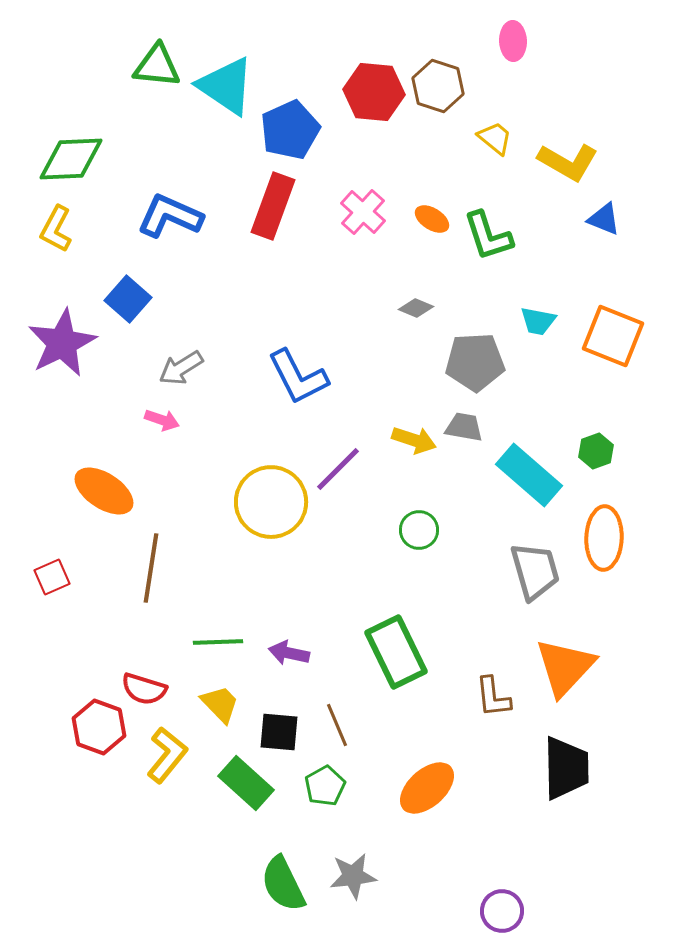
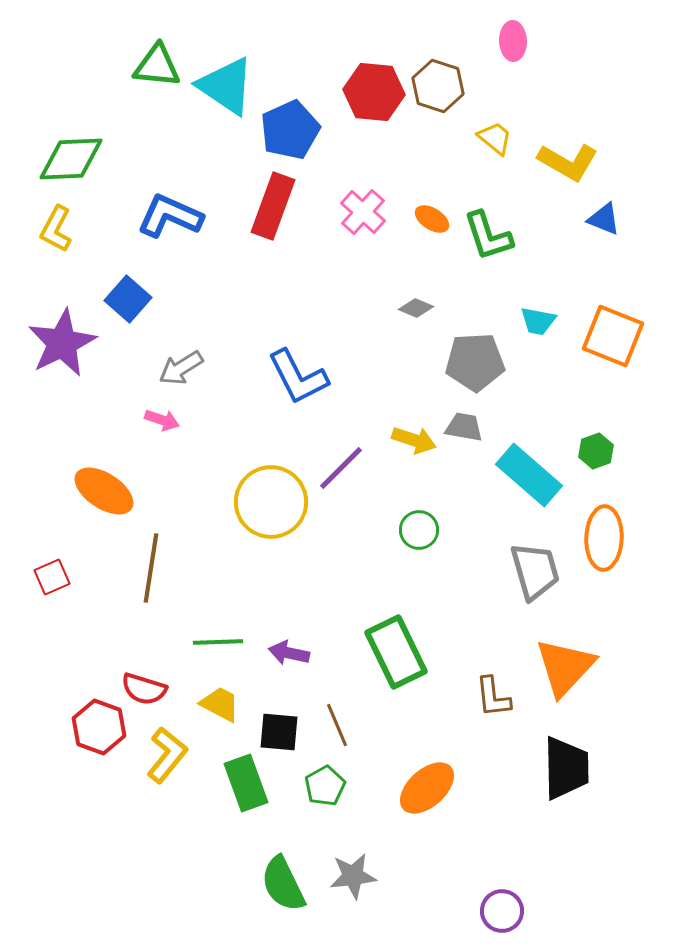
purple line at (338, 469): moved 3 px right, 1 px up
yellow trapezoid at (220, 704): rotated 18 degrees counterclockwise
green rectangle at (246, 783): rotated 28 degrees clockwise
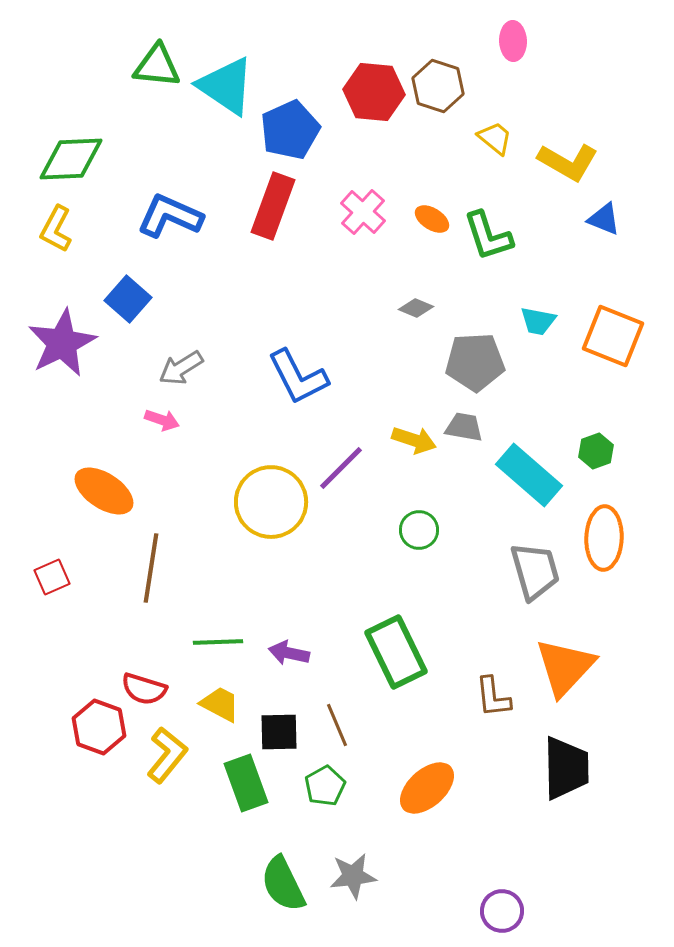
black square at (279, 732): rotated 6 degrees counterclockwise
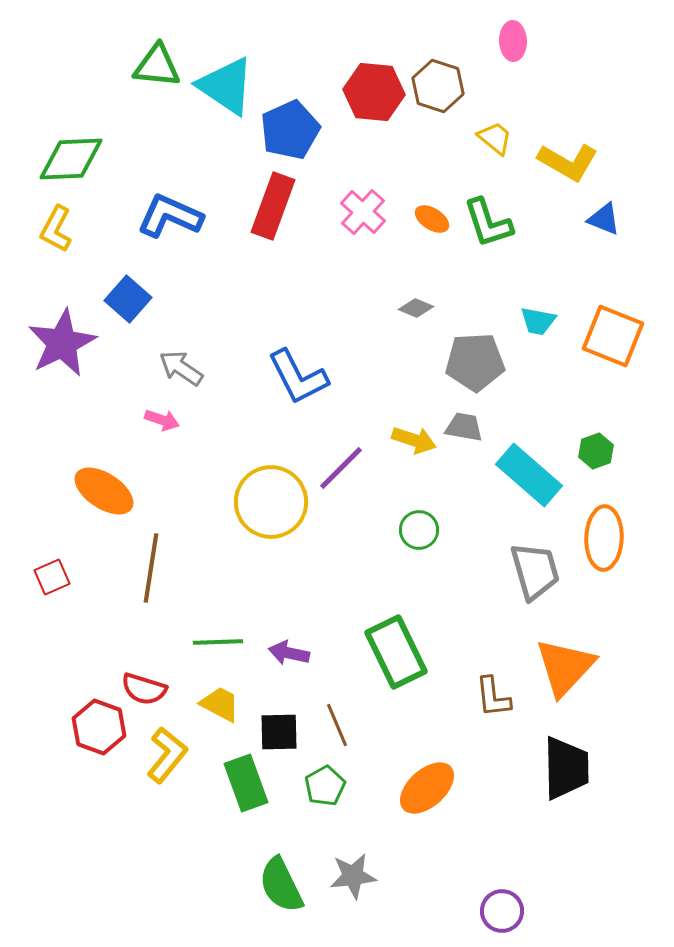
green L-shape at (488, 236): moved 13 px up
gray arrow at (181, 368): rotated 66 degrees clockwise
green semicircle at (283, 884): moved 2 px left, 1 px down
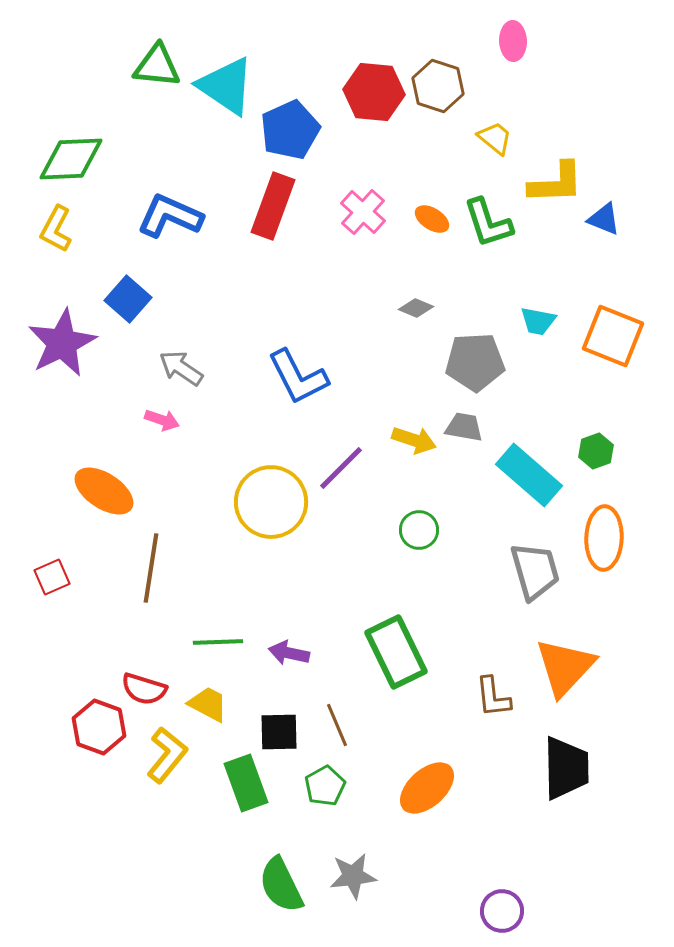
yellow L-shape at (568, 162): moved 12 px left, 21 px down; rotated 32 degrees counterclockwise
yellow trapezoid at (220, 704): moved 12 px left
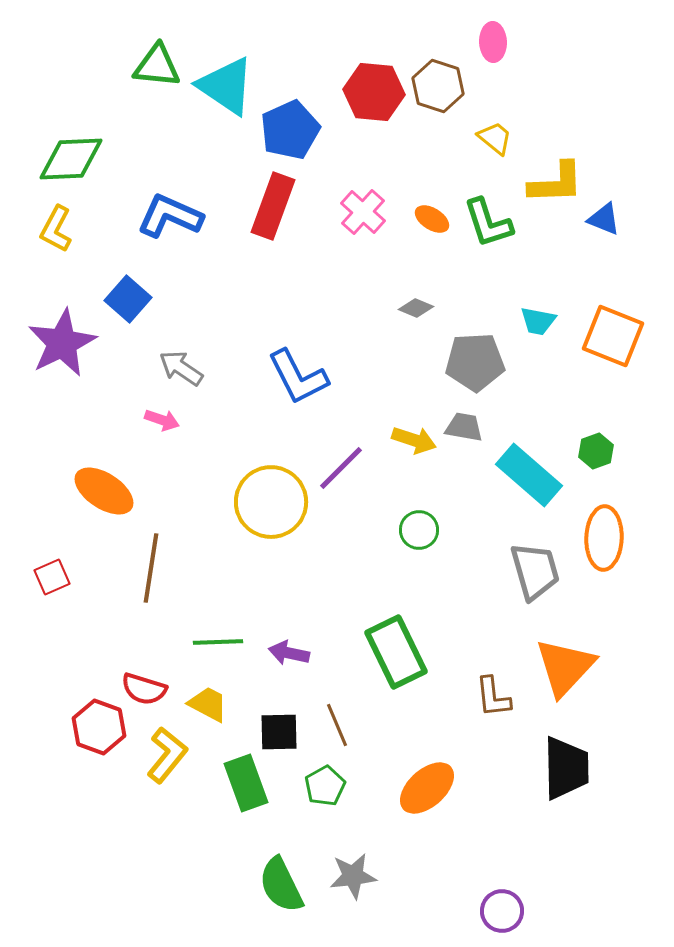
pink ellipse at (513, 41): moved 20 px left, 1 px down
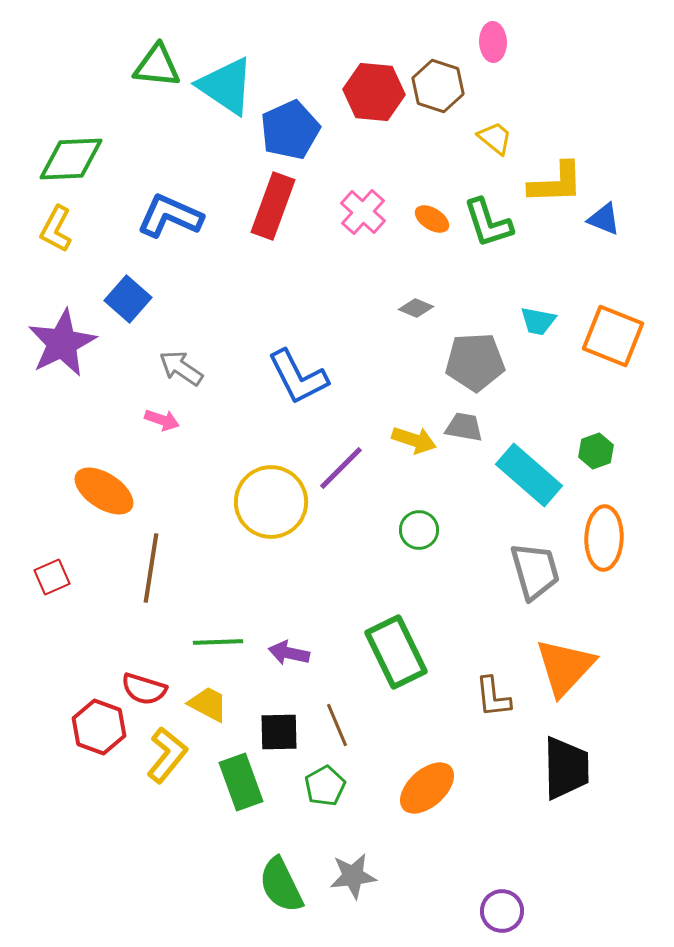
green rectangle at (246, 783): moved 5 px left, 1 px up
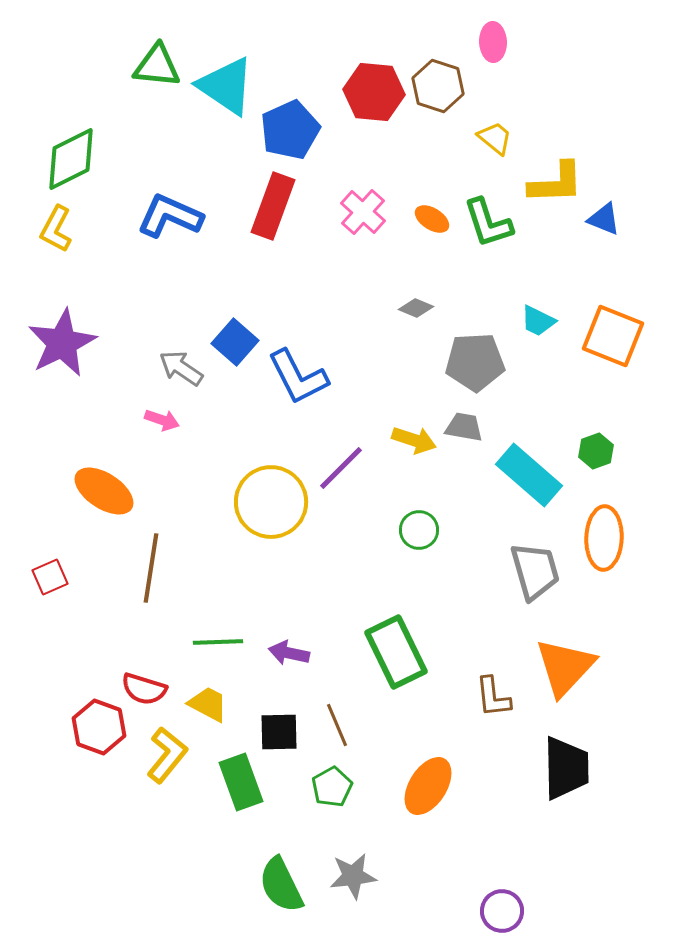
green diamond at (71, 159): rotated 24 degrees counterclockwise
blue square at (128, 299): moved 107 px right, 43 px down
cyan trapezoid at (538, 321): rotated 15 degrees clockwise
red square at (52, 577): moved 2 px left
green pentagon at (325, 786): moved 7 px right, 1 px down
orange ellipse at (427, 788): moved 1 px right, 2 px up; rotated 16 degrees counterclockwise
